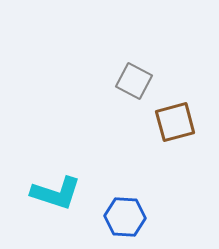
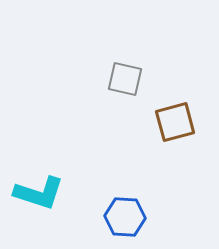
gray square: moved 9 px left, 2 px up; rotated 15 degrees counterclockwise
cyan L-shape: moved 17 px left
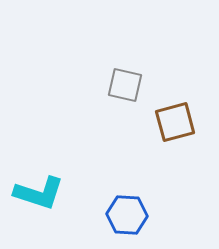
gray square: moved 6 px down
blue hexagon: moved 2 px right, 2 px up
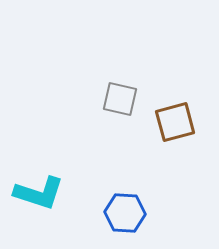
gray square: moved 5 px left, 14 px down
blue hexagon: moved 2 px left, 2 px up
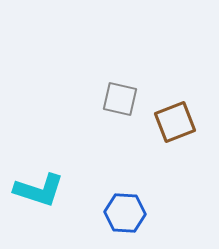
brown square: rotated 6 degrees counterclockwise
cyan L-shape: moved 3 px up
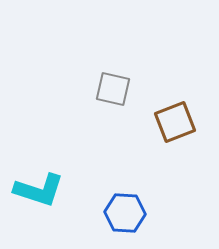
gray square: moved 7 px left, 10 px up
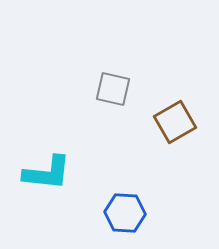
brown square: rotated 9 degrees counterclockwise
cyan L-shape: moved 8 px right, 17 px up; rotated 12 degrees counterclockwise
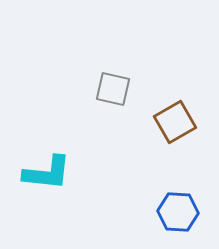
blue hexagon: moved 53 px right, 1 px up
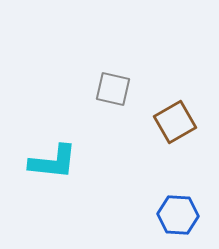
cyan L-shape: moved 6 px right, 11 px up
blue hexagon: moved 3 px down
